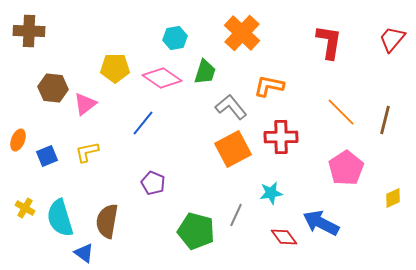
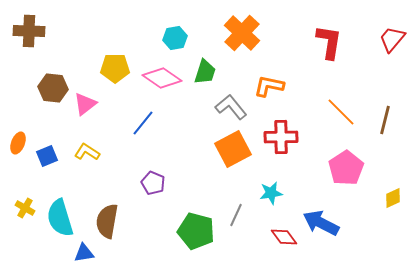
orange ellipse: moved 3 px down
yellow L-shape: rotated 45 degrees clockwise
blue triangle: rotated 45 degrees counterclockwise
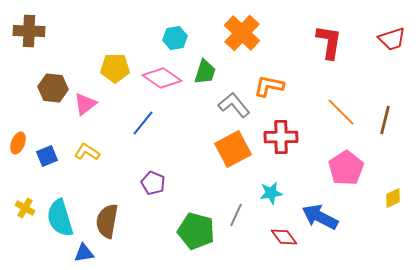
red trapezoid: rotated 148 degrees counterclockwise
gray L-shape: moved 3 px right, 2 px up
blue arrow: moved 1 px left, 6 px up
